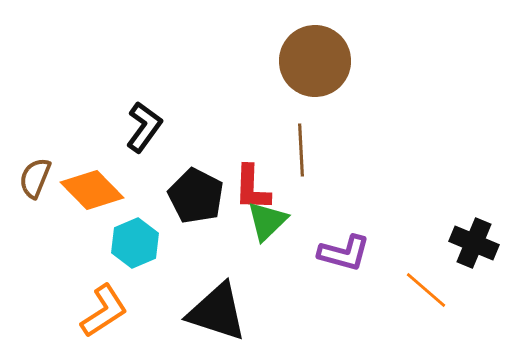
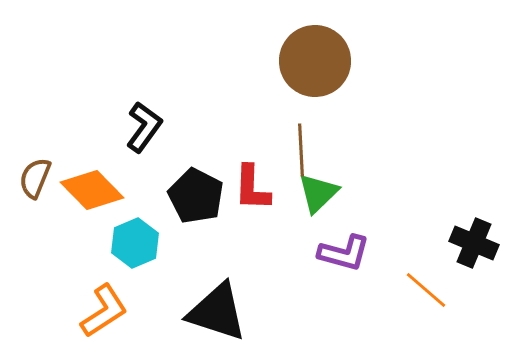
green triangle: moved 51 px right, 28 px up
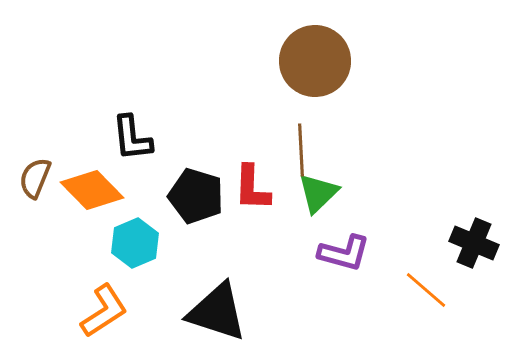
black L-shape: moved 12 px left, 11 px down; rotated 138 degrees clockwise
black pentagon: rotated 10 degrees counterclockwise
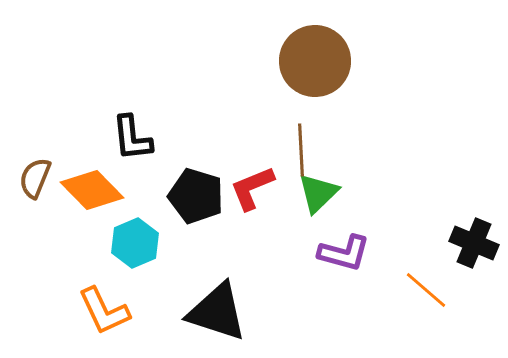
red L-shape: rotated 66 degrees clockwise
orange L-shape: rotated 98 degrees clockwise
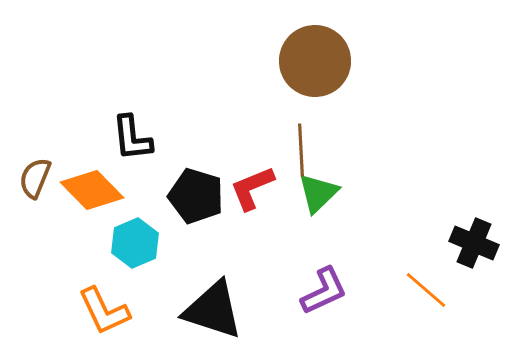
purple L-shape: moved 20 px left, 38 px down; rotated 40 degrees counterclockwise
black triangle: moved 4 px left, 2 px up
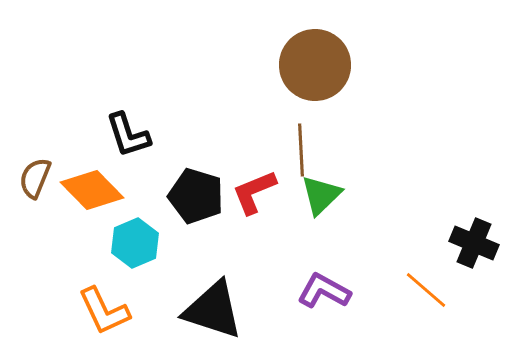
brown circle: moved 4 px down
black L-shape: moved 4 px left, 3 px up; rotated 12 degrees counterclockwise
red L-shape: moved 2 px right, 4 px down
green triangle: moved 3 px right, 2 px down
purple L-shape: rotated 126 degrees counterclockwise
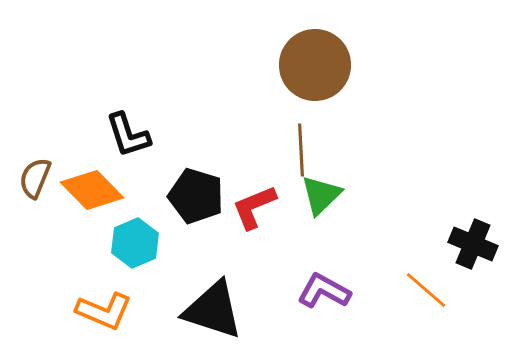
red L-shape: moved 15 px down
black cross: moved 1 px left, 1 px down
orange L-shape: rotated 42 degrees counterclockwise
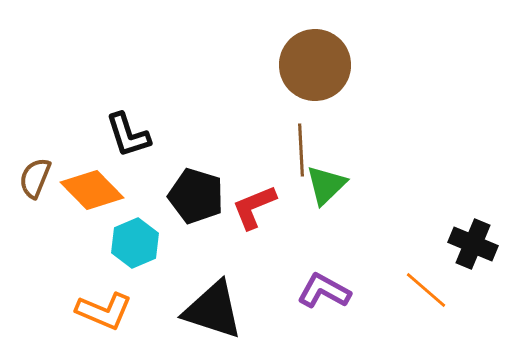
green triangle: moved 5 px right, 10 px up
